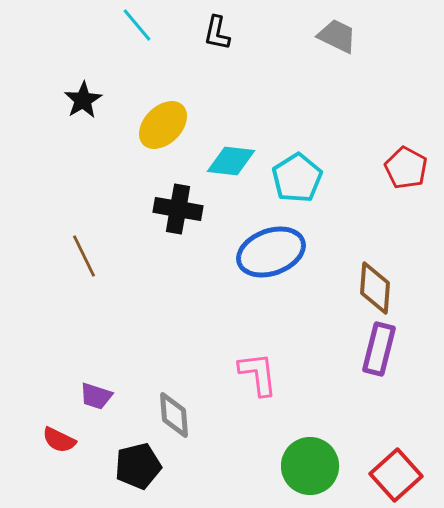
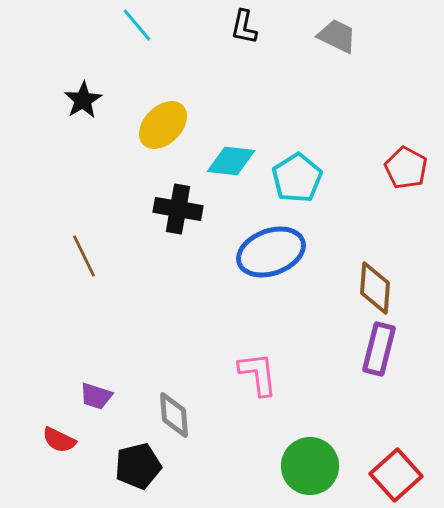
black L-shape: moved 27 px right, 6 px up
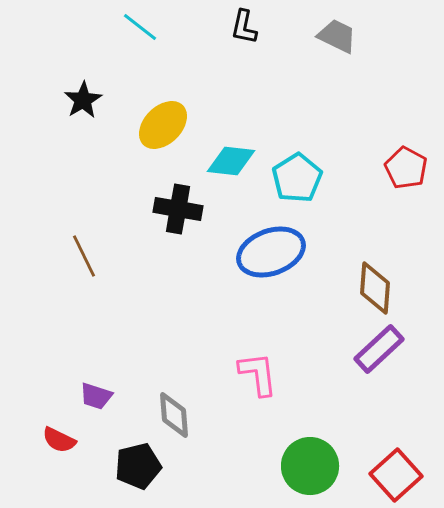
cyan line: moved 3 px right, 2 px down; rotated 12 degrees counterclockwise
purple rectangle: rotated 33 degrees clockwise
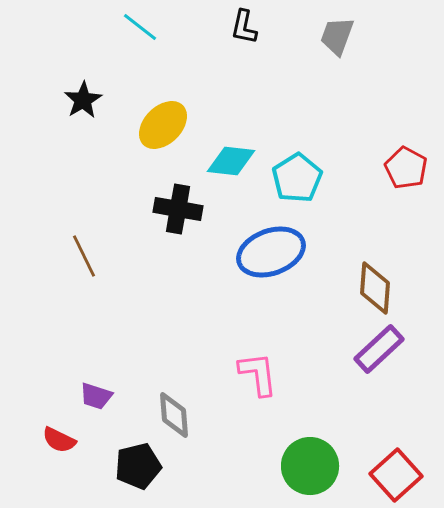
gray trapezoid: rotated 96 degrees counterclockwise
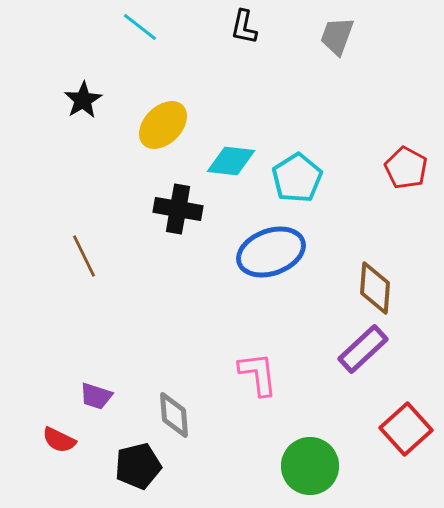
purple rectangle: moved 16 px left
red square: moved 10 px right, 46 px up
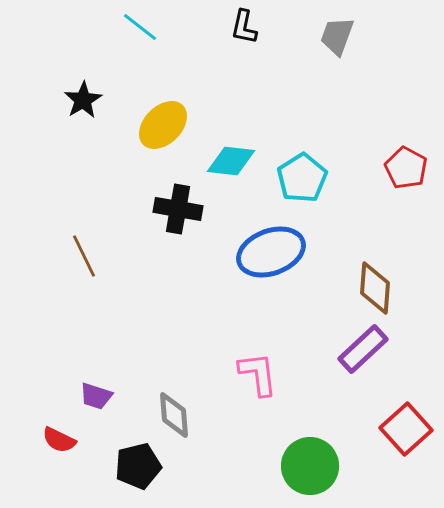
cyan pentagon: moved 5 px right
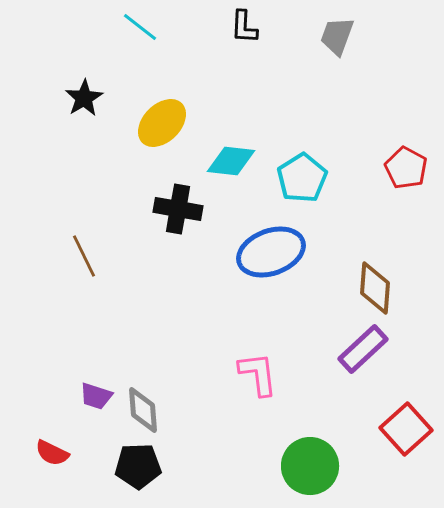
black L-shape: rotated 9 degrees counterclockwise
black star: moved 1 px right, 2 px up
yellow ellipse: moved 1 px left, 2 px up
gray diamond: moved 31 px left, 5 px up
red semicircle: moved 7 px left, 13 px down
black pentagon: rotated 12 degrees clockwise
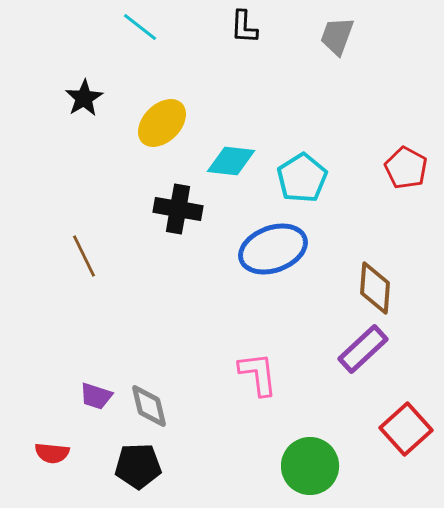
blue ellipse: moved 2 px right, 3 px up
gray diamond: moved 6 px right, 4 px up; rotated 9 degrees counterclockwise
red semicircle: rotated 20 degrees counterclockwise
